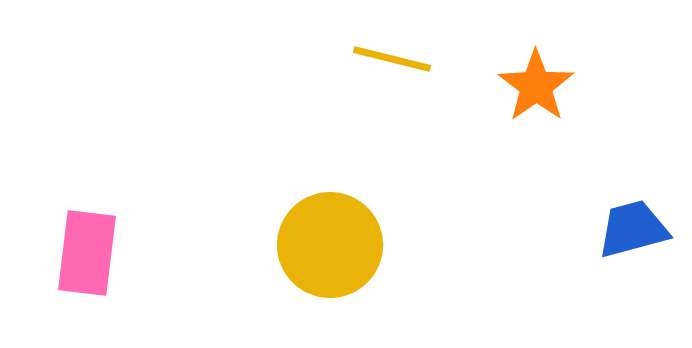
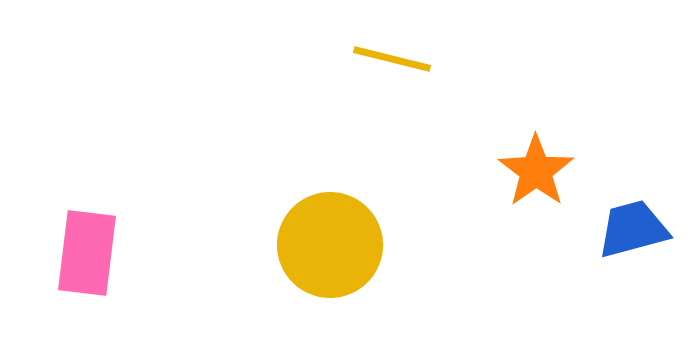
orange star: moved 85 px down
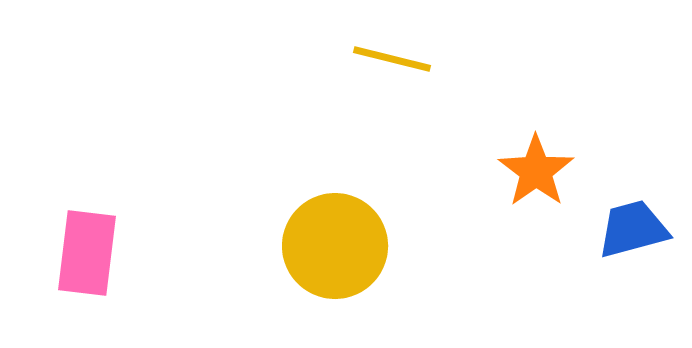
yellow circle: moved 5 px right, 1 px down
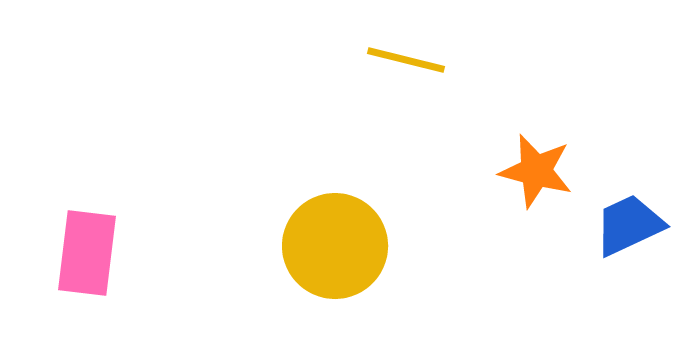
yellow line: moved 14 px right, 1 px down
orange star: rotated 22 degrees counterclockwise
blue trapezoid: moved 4 px left, 4 px up; rotated 10 degrees counterclockwise
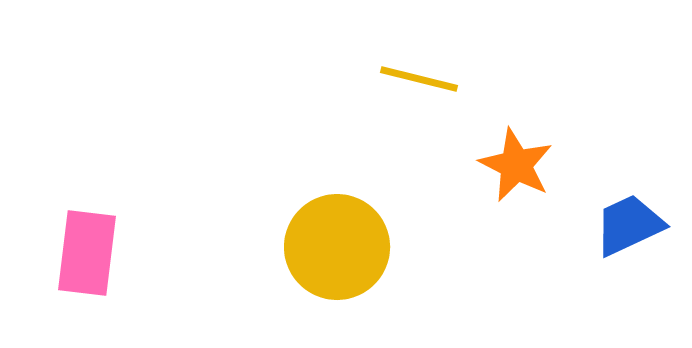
yellow line: moved 13 px right, 19 px down
orange star: moved 20 px left, 6 px up; rotated 12 degrees clockwise
yellow circle: moved 2 px right, 1 px down
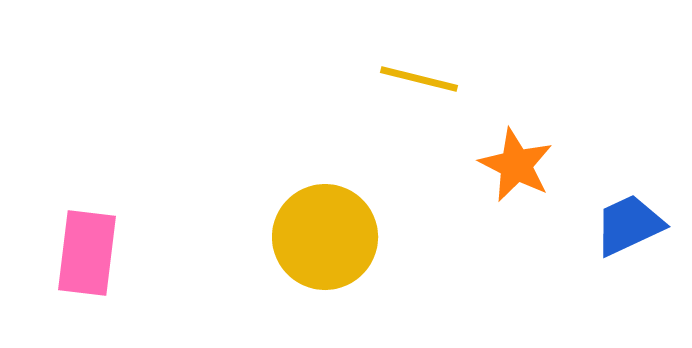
yellow circle: moved 12 px left, 10 px up
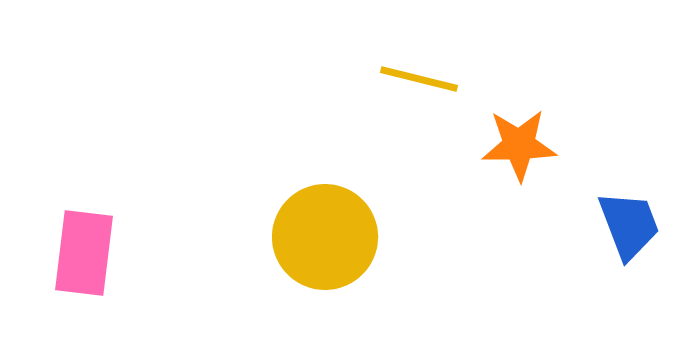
orange star: moved 3 px right, 20 px up; rotated 28 degrees counterclockwise
blue trapezoid: rotated 94 degrees clockwise
pink rectangle: moved 3 px left
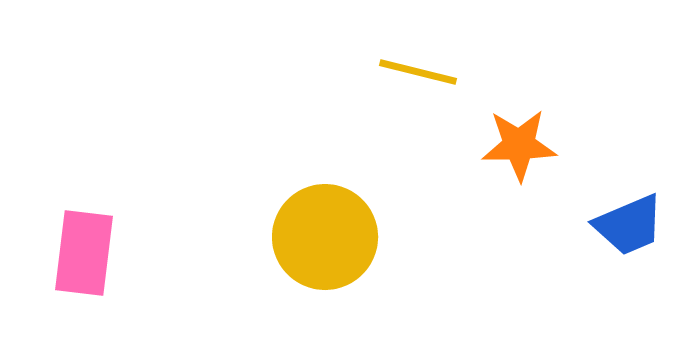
yellow line: moved 1 px left, 7 px up
blue trapezoid: rotated 88 degrees clockwise
